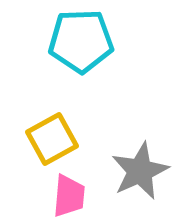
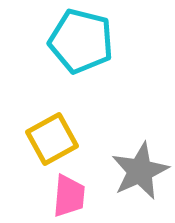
cyan pentagon: rotated 16 degrees clockwise
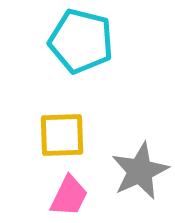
yellow square: moved 10 px right, 4 px up; rotated 27 degrees clockwise
pink trapezoid: rotated 21 degrees clockwise
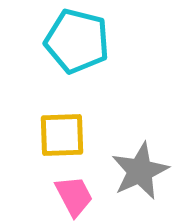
cyan pentagon: moved 4 px left
pink trapezoid: moved 5 px right; rotated 54 degrees counterclockwise
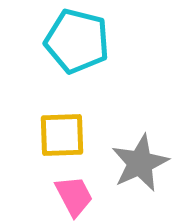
gray star: moved 8 px up
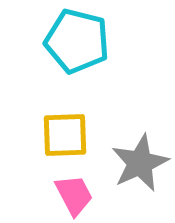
yellow square: moved 3 px right
pink trapezoid: moved 1 px up
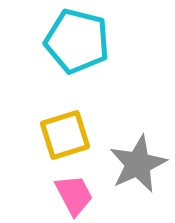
yellow square: rotated 15 degrees counterclockwise
gray star: moved 2 px left, 1 px down
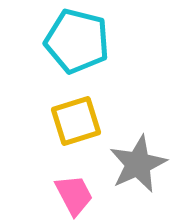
yellow square: moved 11 px right, 14 px up
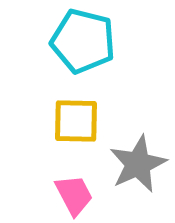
cyan pentagon: moved 6 px right
yellow square: rotated 18 degrees clockwise
